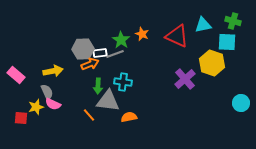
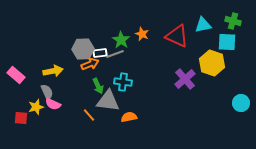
green arrow: rotated 28 degrees counterclockwise
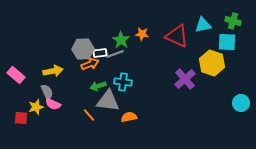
orange star: rotated 16 degrees counterclockwise
green arrow: rotated 98 degrees clockwise
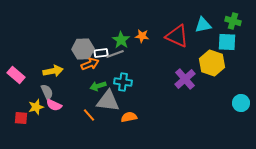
orange star: moved 2 px down
white rectangle: moved 1 px right
pink semicircle: moved 1 px right, 1 px down
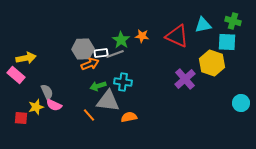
yellow arrow: moved 27 px left, 13 px up
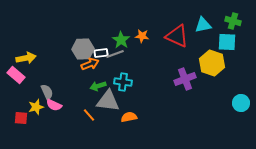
purple cross: rotated 20 degrees clockwise
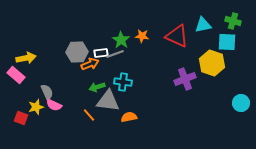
gray hexagon: moved 6 px left, 3 px down
green arrow: moved 1 px left, 1 px down
red square: rotated 16 degrees clockwise
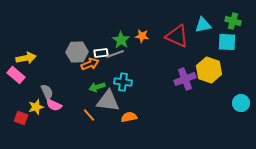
yellow hexagon: moved 3 px left, 7 px down
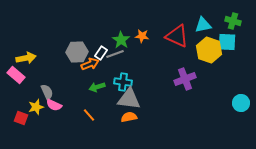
white rectangle: rotated 48 degrees counterclockwise
yellow hexagon: moved 20 px up
gray triangle: moved 21 px right, 2 px up
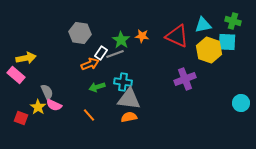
gray hexagon: moved 3 px right, 19 px up; rotated 10 degrees clockwise
yellow star: moved 2 px right; rotated 21 degrees counterclockwise
